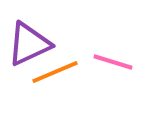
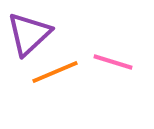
purple triangle: moved 10 px up; rotated 18 degrees counterclockwise
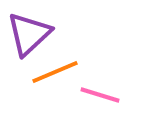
pink line: moved 13 px left, 33 px down
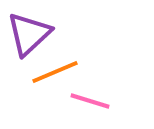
pink line: moved 10 px left, 6 px down
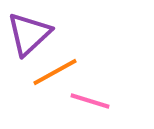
orange line: rotated 6 degrees counterclockwise
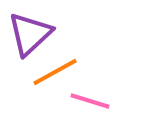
purple triangle: moved 1 px right
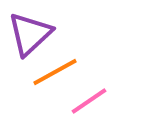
pink line: moved 1 px left; rotated 51 degrees counterclockwise
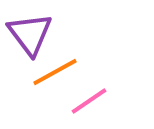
purple triangle: rotated 24 degrees counterclockwise
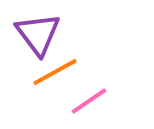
purple triangle: moved 8 px right
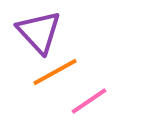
purple triangle: moved 1 px right, 2 px up; rotated 6 degrees counterclockwise
